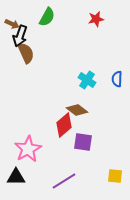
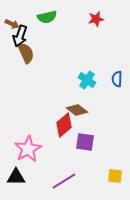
green semicircle: rotated 48 degrees clockwise
purple square: moved 2 px right
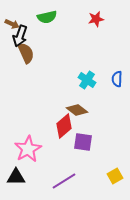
red diamond: moved 1 px down
purple square: moved 2 px left
yellow square: rotated 35 degrees counterclockwise
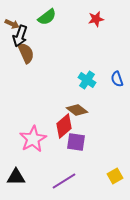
green semicircle: rotated 24 degrees counterclockwise
blue semicircle: rotated 21 degrees counterclockwise
purple square: moved 7 px left
pink star: moved 5 px right, 10 px up
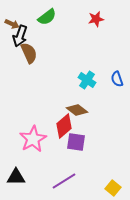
brown semicircle: moved 3 px right
yellow square: moved 2 px left, 12 px down; rotated 21 degrees counterclockwise
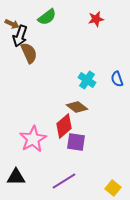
brown diamond: moved 3 px up
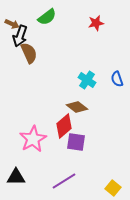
red star: moved 4 px down
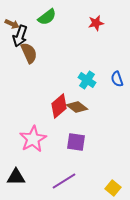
red diamond: moved 5 px left, 20 px up
